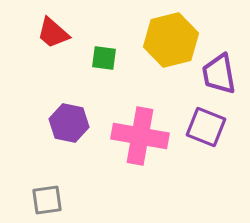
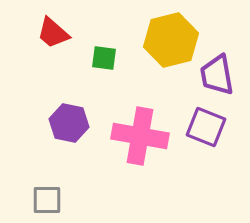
purple trapezoid: moved 2 px left, 1 px down
gray square: rotated 8 degrees clockwise
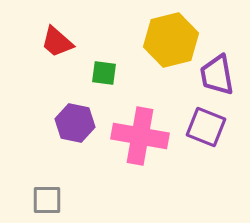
red trapezoid: moved 4 px right, 9 px down
green square: moved 15 px down
purple hexagon: moved 6 px right
